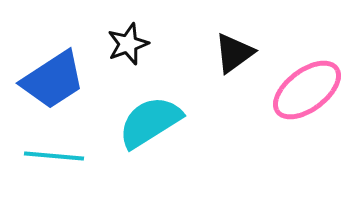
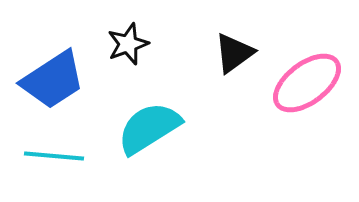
pink ellipse: moved 7 px up
cyan semicircle: moved 1 px left, 6 px down
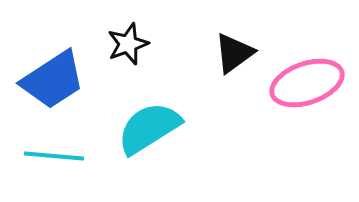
pink ellipse: rotated 18 degrees clockwise
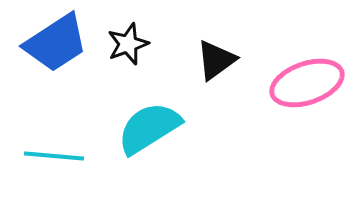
black triangle: moved 18 px left, 7 px down
blue trapezoid: moved 3 px right, 37 px up
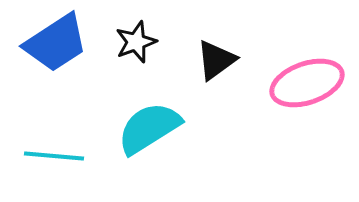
black star: moved 8 px right, 2 px up
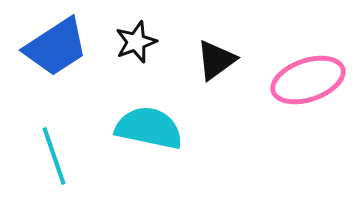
blue trapezoid: moved 4 px down
pink ellipse: moved 1 px right, 3 px up
cyan semicircle: rotated 44 degrees clockwise
cyan line: rotated 66 degrees clockwise
